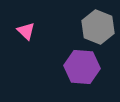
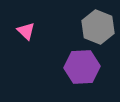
purple hexagon: rotated 8 degrees counterclockwise
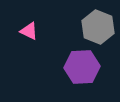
pink triangle: moved 3 px right; rotated 18 degrees counterclockwise
